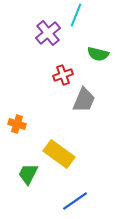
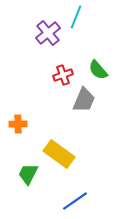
cyan line: moved 2 px down
green semicircle: moved 16 px down; rotated 35 degrees clockwise
orange cross: moved 1 px right; rotated 18 degrees counterclockwise
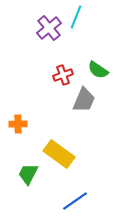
purple cross: moved 1 px right, 5 px up
green semicircle: rotated 15 degrees counterclockwise
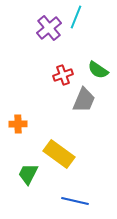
blue line: rotated 48 degrees clockwise
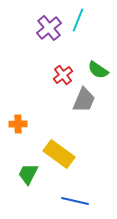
cyan line: moved 2 px right, 3 px down
red cross: rotated 18 degrees counterclockwise
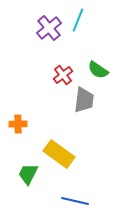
gray trapezoid: rotated 16 degrees counterclockwise
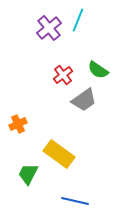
gray trapezoid: rotated 48 degrees clockwise
orange cross: rotated 24 degrees counterclockwise
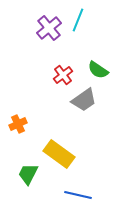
blue line: moved 3 px right, 6 px up
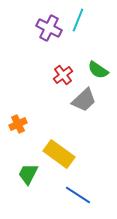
purple cross: rotated 25 degrees counterclockwise
gray trapezoid: rotated 8 degrees counterclockwise
blue line: rotated 20 degrees clockwise
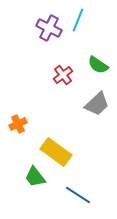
green semicircle: moved 5 px up
gray trapezoid: moved 13 px right, 4 px down
yellow rectangle: moved 3 px left, 2 px up
green trapezoid: moved 7 px right, 3 px down; rotated 65 degrees counterclockwise
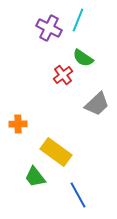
green semicircle: moved 15 px left, 7 px up
orange cross: rotated 24 degrees clockwise
blue line: rotated 28 degrees clockwise
